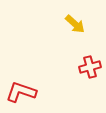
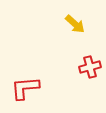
red L-shape: moved 4 px right, 4 px up; rotated 24 degrees counterclockwise
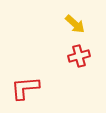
red cross: moved 11 px left, 11 px up
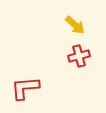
yellow arrow: moved 1 px down
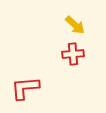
red cross: moved 6 px left, 2 px up; rotated 10 degrees clockwise
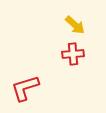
red L-shape: rotated 12 degrees counterclockwise
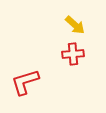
red L-shape: moved 6 px up
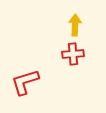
yellow arrow: rotated 130 degrees counterclockwise
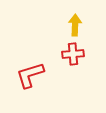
red L-shape: moved 5 px right, 7 px up
